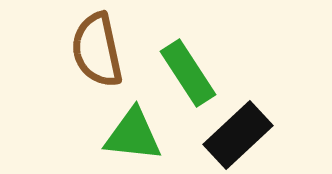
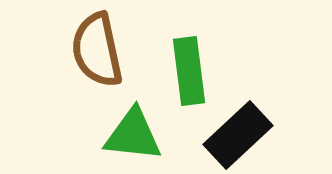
green rectangle: moved 1 px right, 2 px up; rotated 26 degrees clockwise
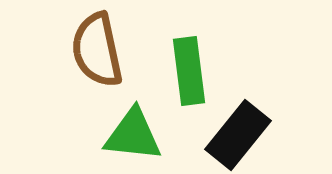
black rectangle: rotated 8 degrees counterclockwise
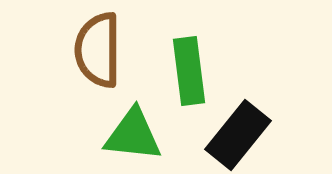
brown semicircle: moved 1 px right; rotated 12 degrees clockwise
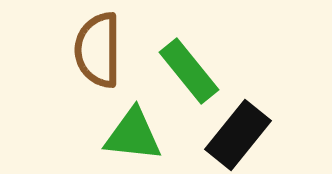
green rectangle: rotated 32 degrees counterclockwise
